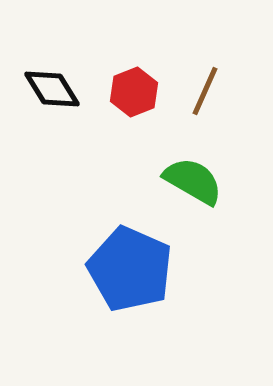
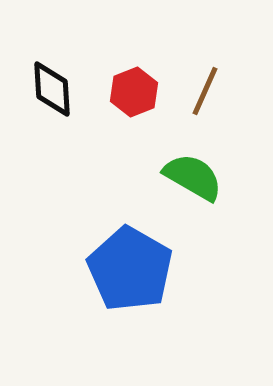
black diamond: rotated 28 degrees clockwise
green semicircle: moved 4 px up
blue pentagon: rotated 6 degrees clockwise
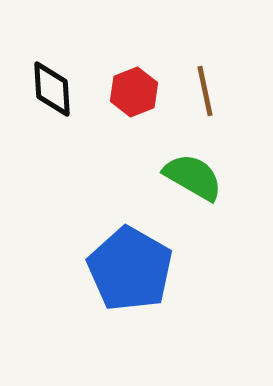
brown line: rotated 36 degrees counterclockwise
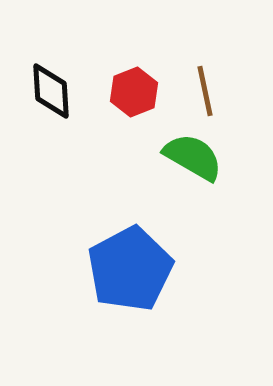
black diamond: moved 1 px left, 2 px down
green semicircle: moved 20 px up
blue pentagon: rotated 14 degrees clockwise
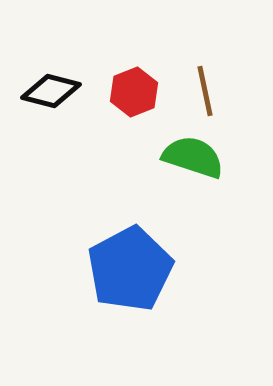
black diamond: rotated 72 degrees counterclockwise
green semicircle: rotated 12 degrees counterclockwise
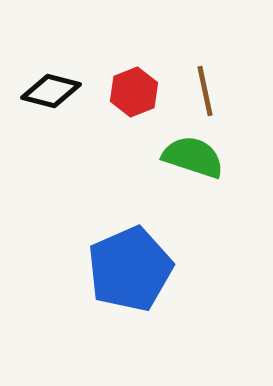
blue pentagon: rotated 4 degrees clockwise
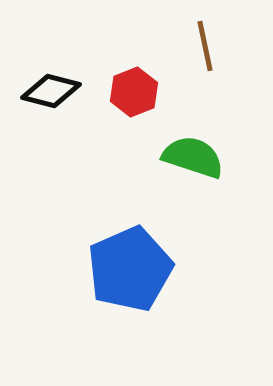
brown line: moved 45 px up
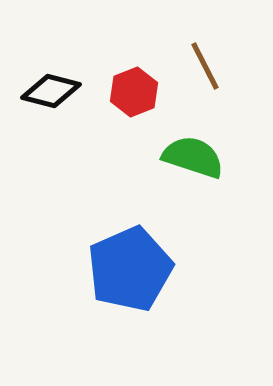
brown line: moved 20 px down; rotated 15 degrees counterclockwise
